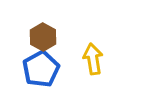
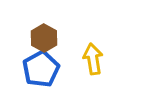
brown hexagon: moved 1 px right, 1 px down
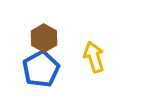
yellow arrow: moved 1 px right, 2 px up; rotated 8 degrees counterclockwise
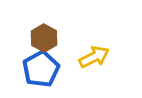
yellow arrow: rotated 80 degrees clockwise
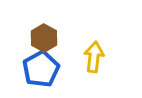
yellow arrow: rotated 56 degrees counterclockwise
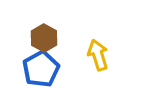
yellow arrow: moved 4 px right, 2 px up; rotated 24 degrees counterclockwise
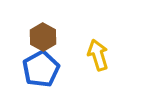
brown hexagon: moved 1 px left, 1 px up
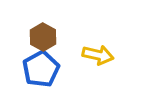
yellow arrow: rotated 120 degrees clockwise
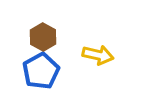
blue pentagon: moved 2 px down
